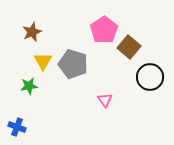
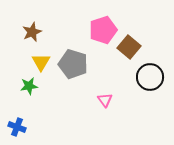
pink pentagon: moved 1 px left; rotated 16 degrees clockwise
yellow triangle: moved 2 px left, 1 px down
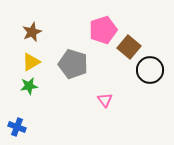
yellow triangle: moved 10 px left; rotated 30 degrees clockwise
black circle: moved 7 px up
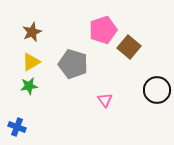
black circle: moved 7 px right, 20 px down
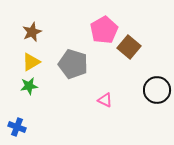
pink pentagon: moved 1 px right; rotated 12 degrees counterclockwise
pink triangle: rotated 28 degrees counterclockwise
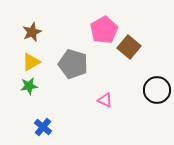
blue cross: moved 26 px right; rotated 18 degrees clockwise
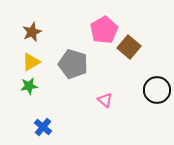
pink triangle: rotated 14 degrees clockwise
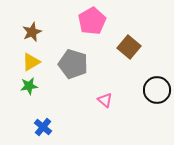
pink pentagon: moved 12 px left, 9 px up
